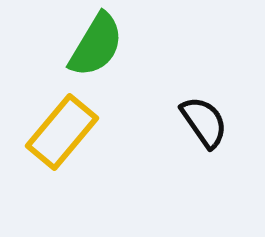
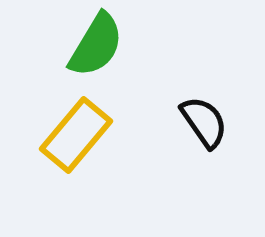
yellow rectangle: moved 14 px right, 3 px down
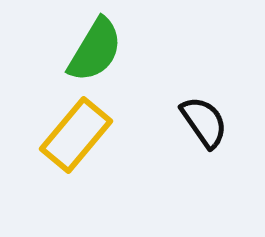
green semicircle: moved 1 px left, 5 px down
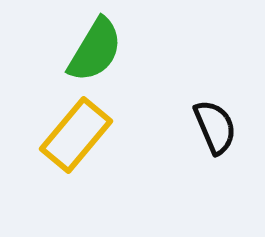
black semicircle: moved 11 px right, 5 px down; rotated 12 degrees clockwise
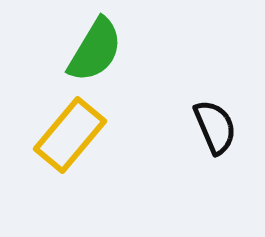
yellow rectangle: moved 6 px left
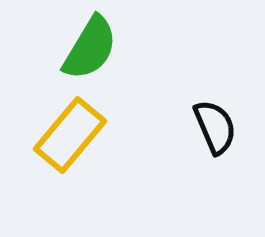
green semicircle: moved 5 px left, 2 px up
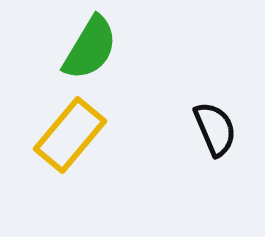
black semicircle: moved 2 px down
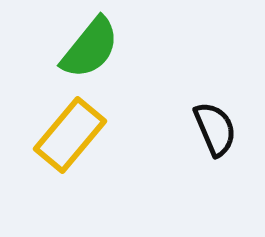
green semicircle: rotated 8 degrees clockwise
